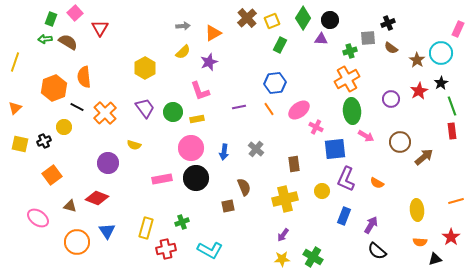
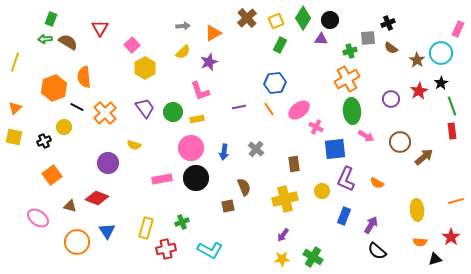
pink square at (75, 13): moved 57 px right, 32 px down
yellow square at (272, 21): moved 4 px right
yellow square at (20, 144): moved 6 px left, 7 px up
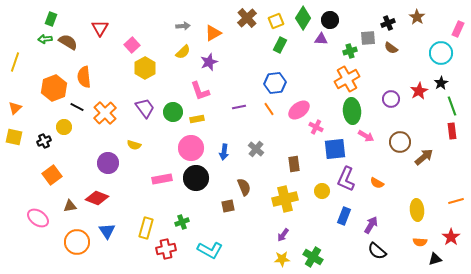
brown star at (417, 60): moved 43 px up
brown triangle at (70, 206): rotated 24 degrees counterclockwise
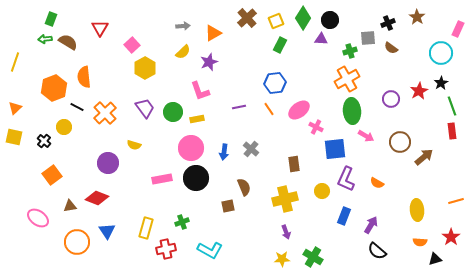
black cross at (44, 141): rotated 24 degrees counterclockwise
gray cross at (256, 149): moved 5 px left
purple arrow at (283, 235): moved 3 px right, 3 px up; rotated 56 degrees counterclockwise
